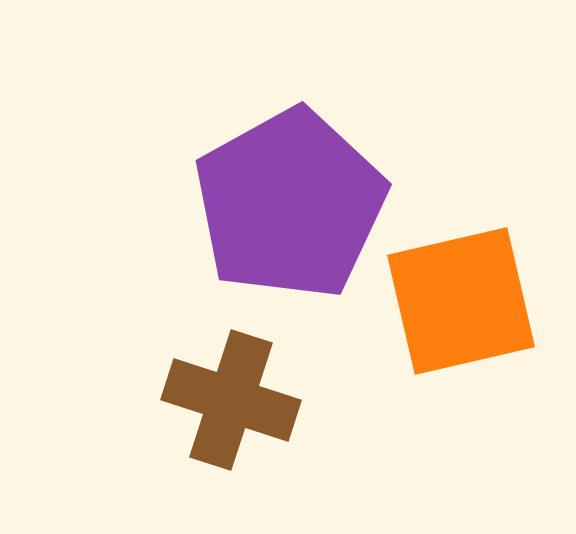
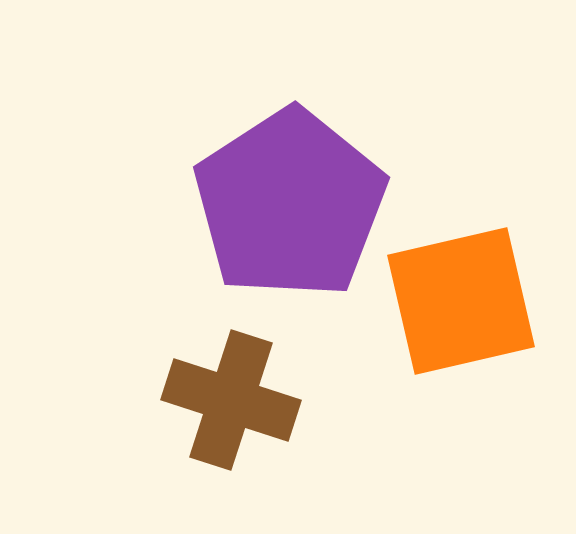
purple pentagon: rotated 4 degrees counterclockwise
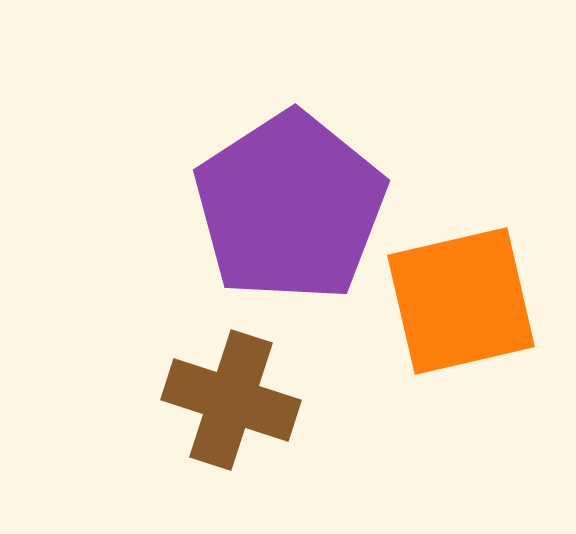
purple pentagon: moved 3 px down
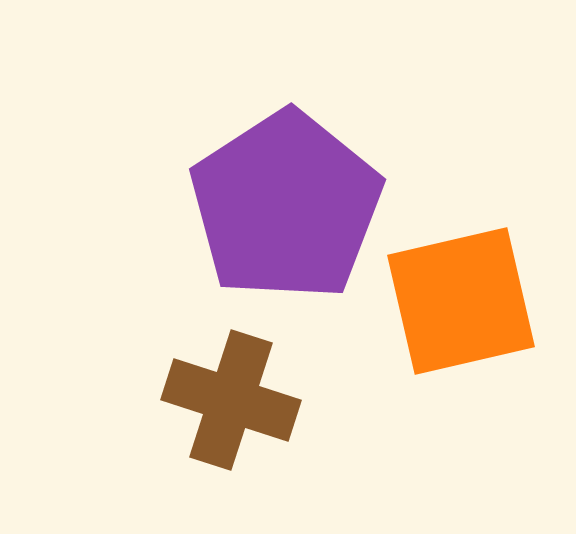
purple pentagon: moved 4 px left, 1 px up
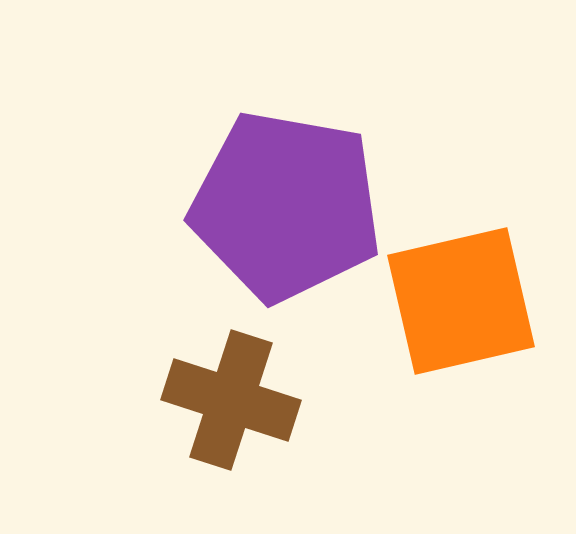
purple pentagon: rotated 29 degrees counterclockwise
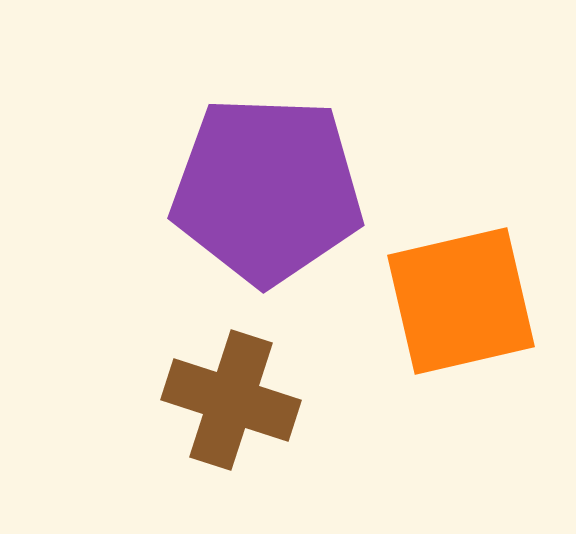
purple pentagon: moved 19 px left, 16 px up; rotated 8 degrees counterclockwise
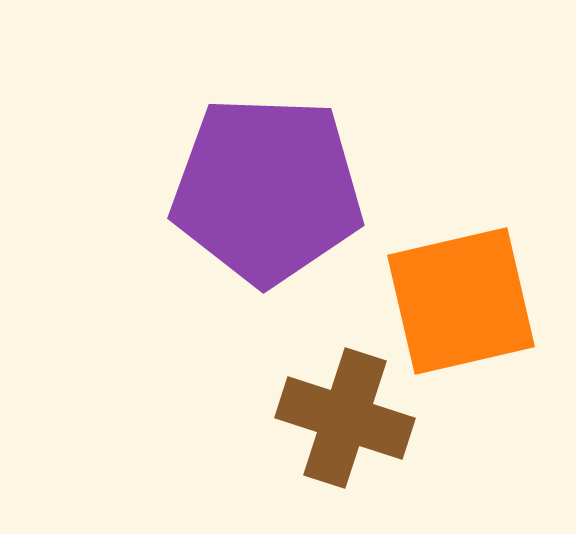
brown cross: moved 114 px right, 18 px down
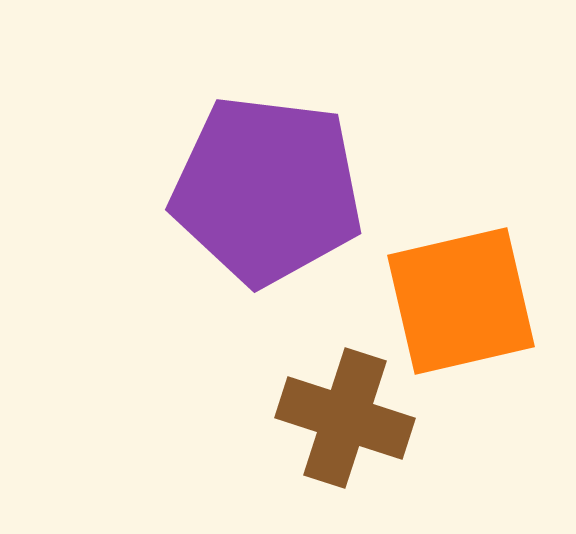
purple pentagon: rotated 5 degrees clockwise
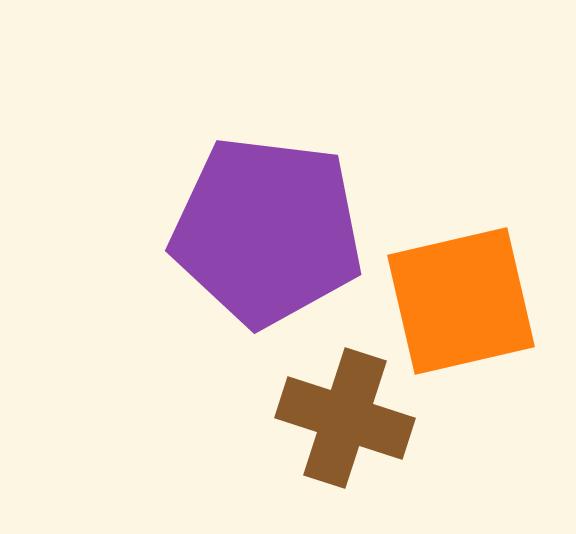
purple pentagon: moved 41 px down
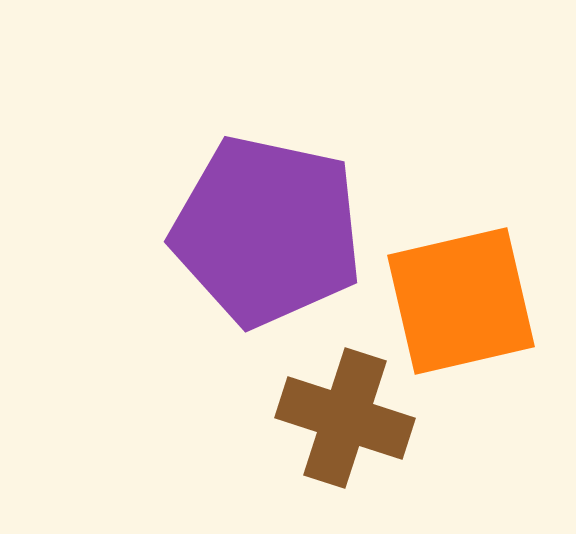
purple pentagon: rotated 5 degrees clockwise
